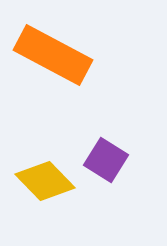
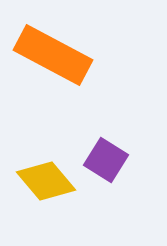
yellow diamond: moved 1 px right; rotated 4 degrees clockwise
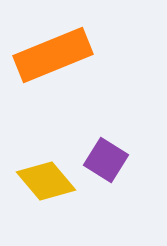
orange rectangle: rotated 50 degrees counterclockwise
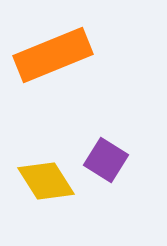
yellow diamond: rotated 8 degrees clockwise
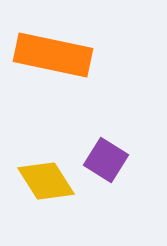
orange rectangle: rotated 34 degrees clockwise
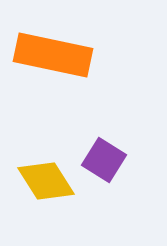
purple square: moved 2 px left
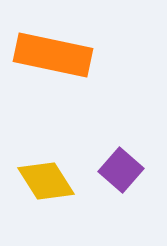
purple square: moved 17 px right, 10 px down; rotated 9 degrees clockwise
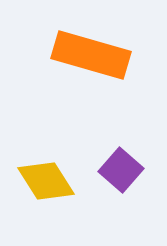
orange rectangle: moved 38 px right; rotated 4 degrees clockwise
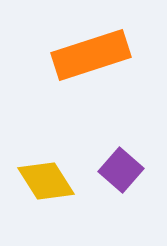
orange rectangle: rotated 34 degrees counterclockwise
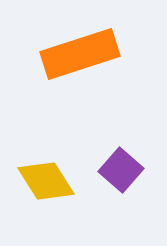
orange rectangle: moved 11 px left, 1 px up
